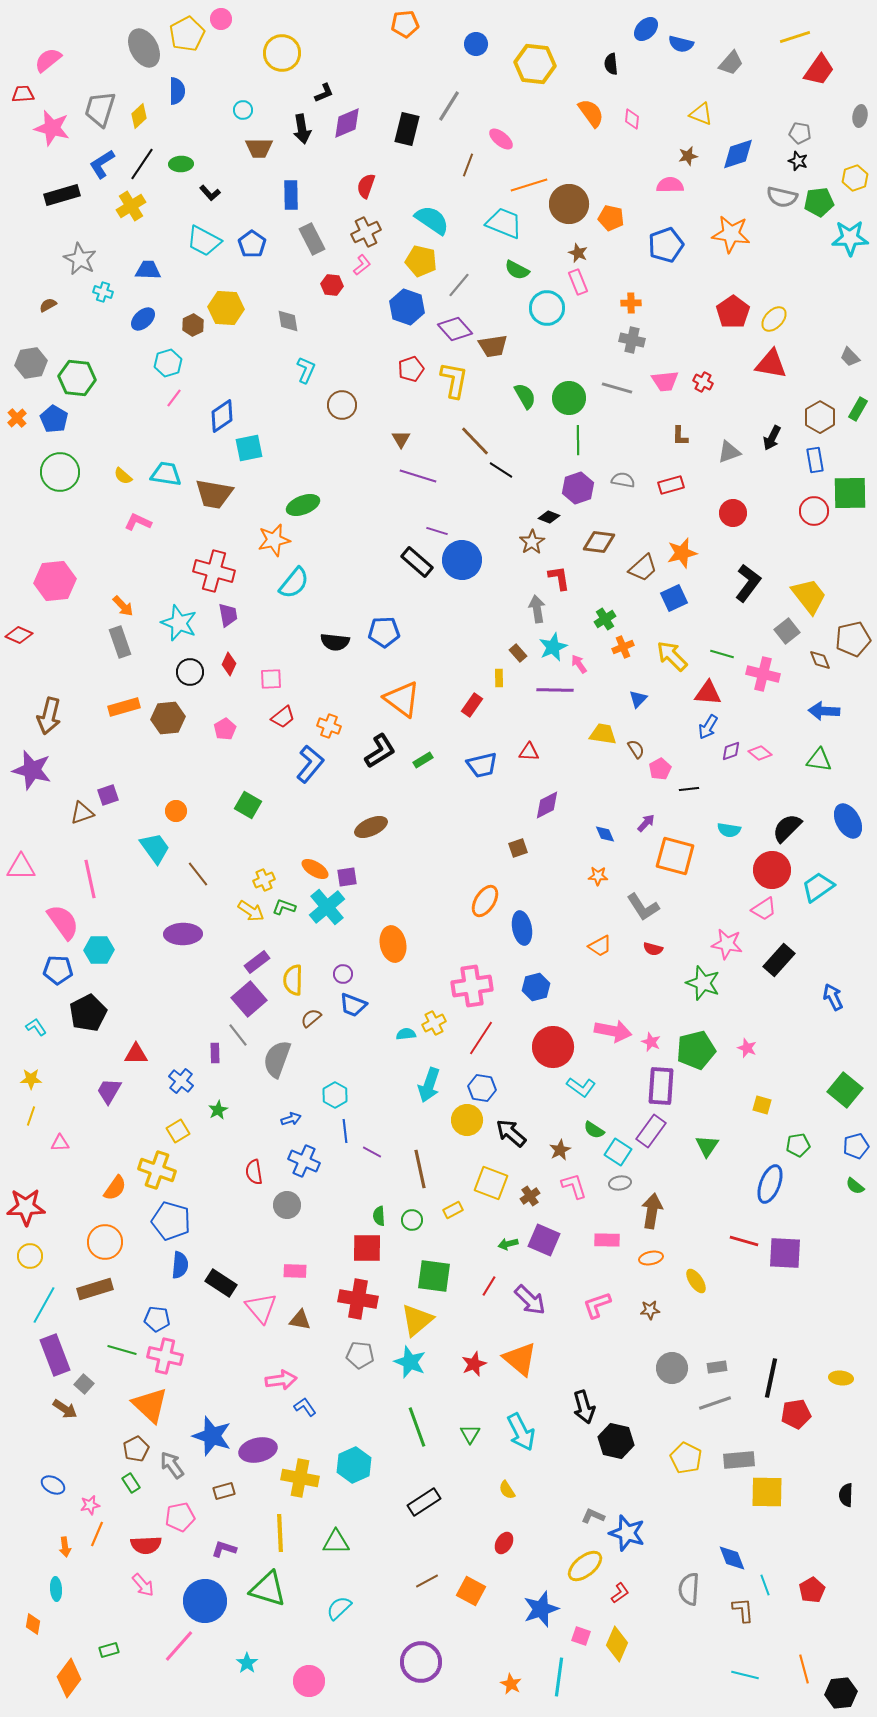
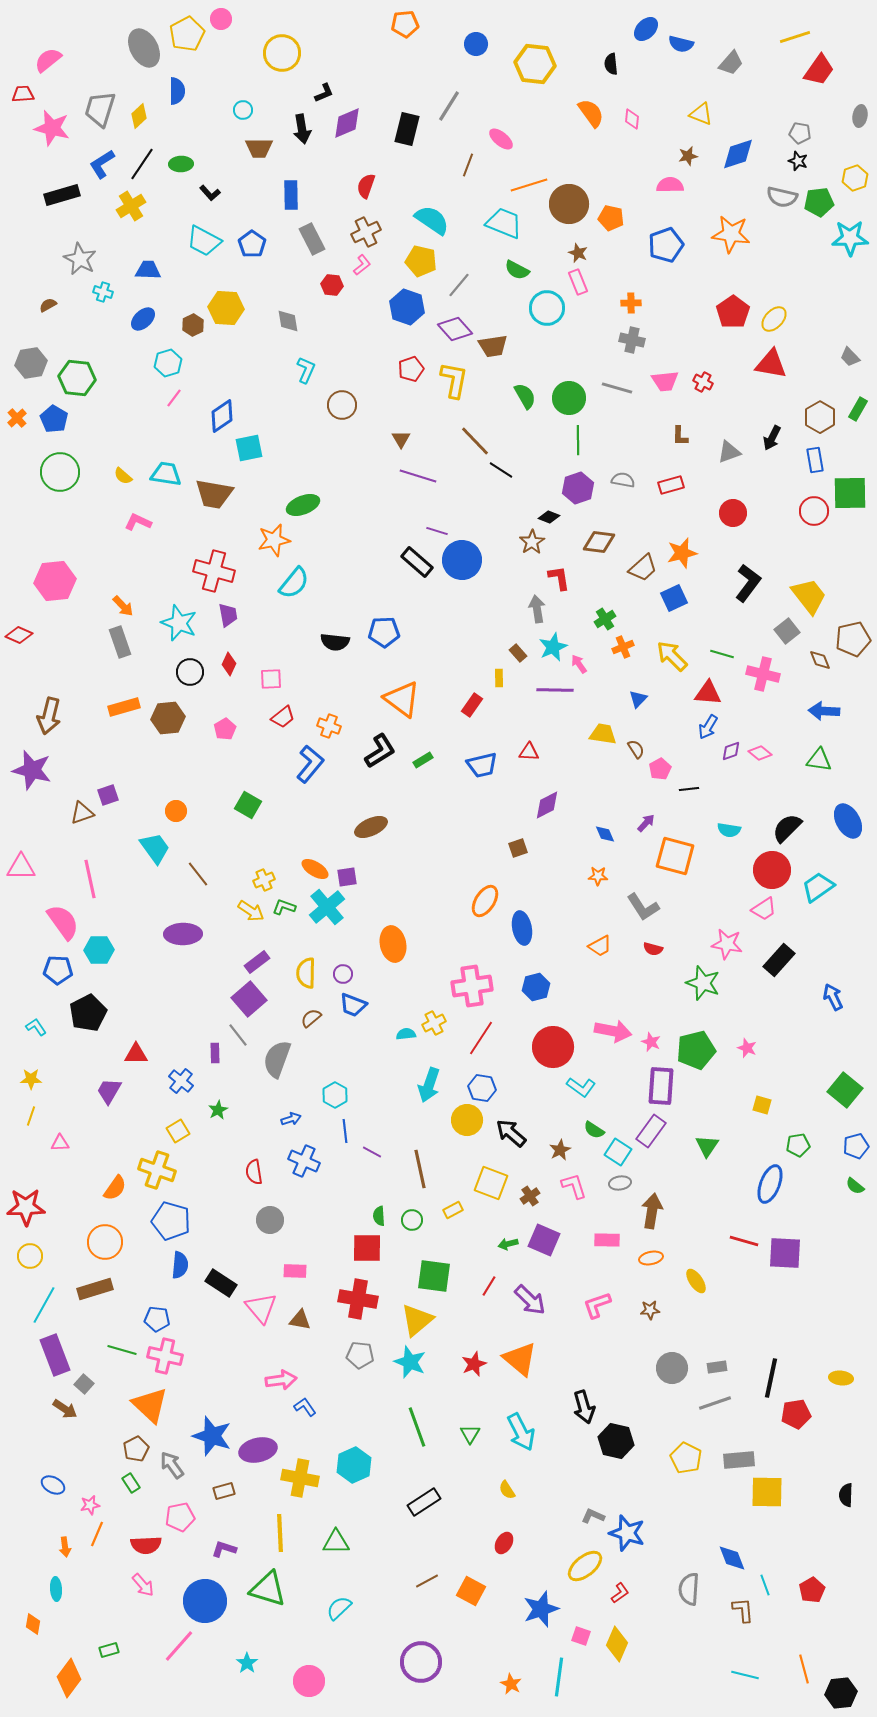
yellow semicircle at (293, 980): moved 13 px right, 7 px up
gray circle at (287, 1205): moved 17 px left, 15 px down
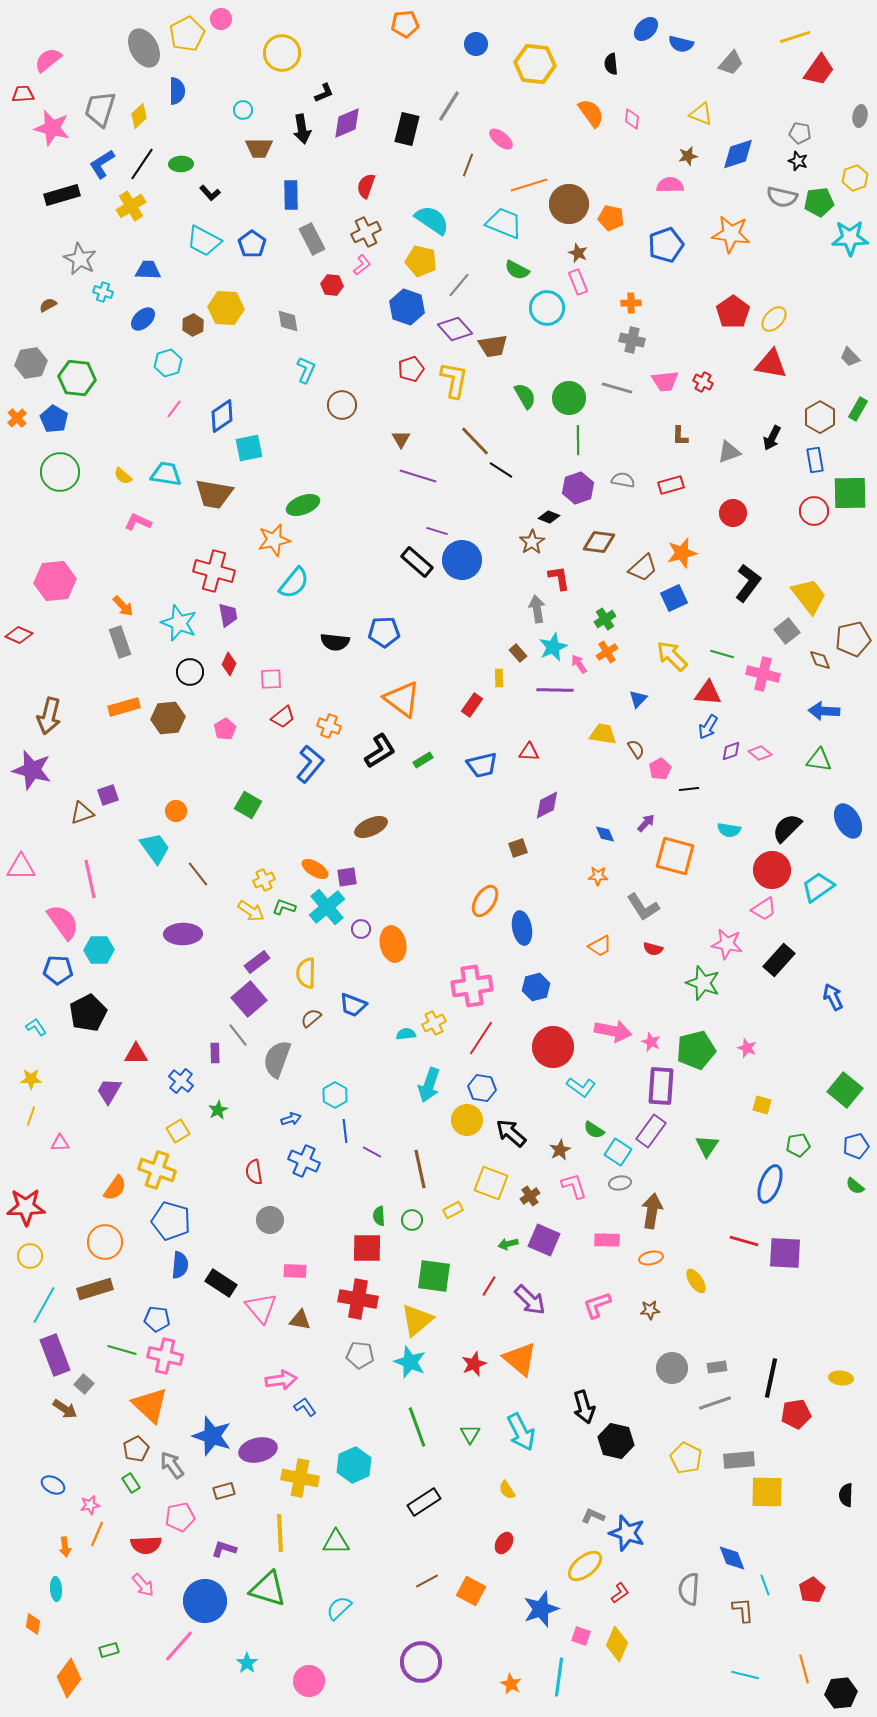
pink line at (174, 398): moved 11 px down
orange cross at (623, 647): moved 16 px left, 5 px down; rotated 10 degrees counterclockwise
purple circle at (343, 974): moved 18 px right, 45 px up
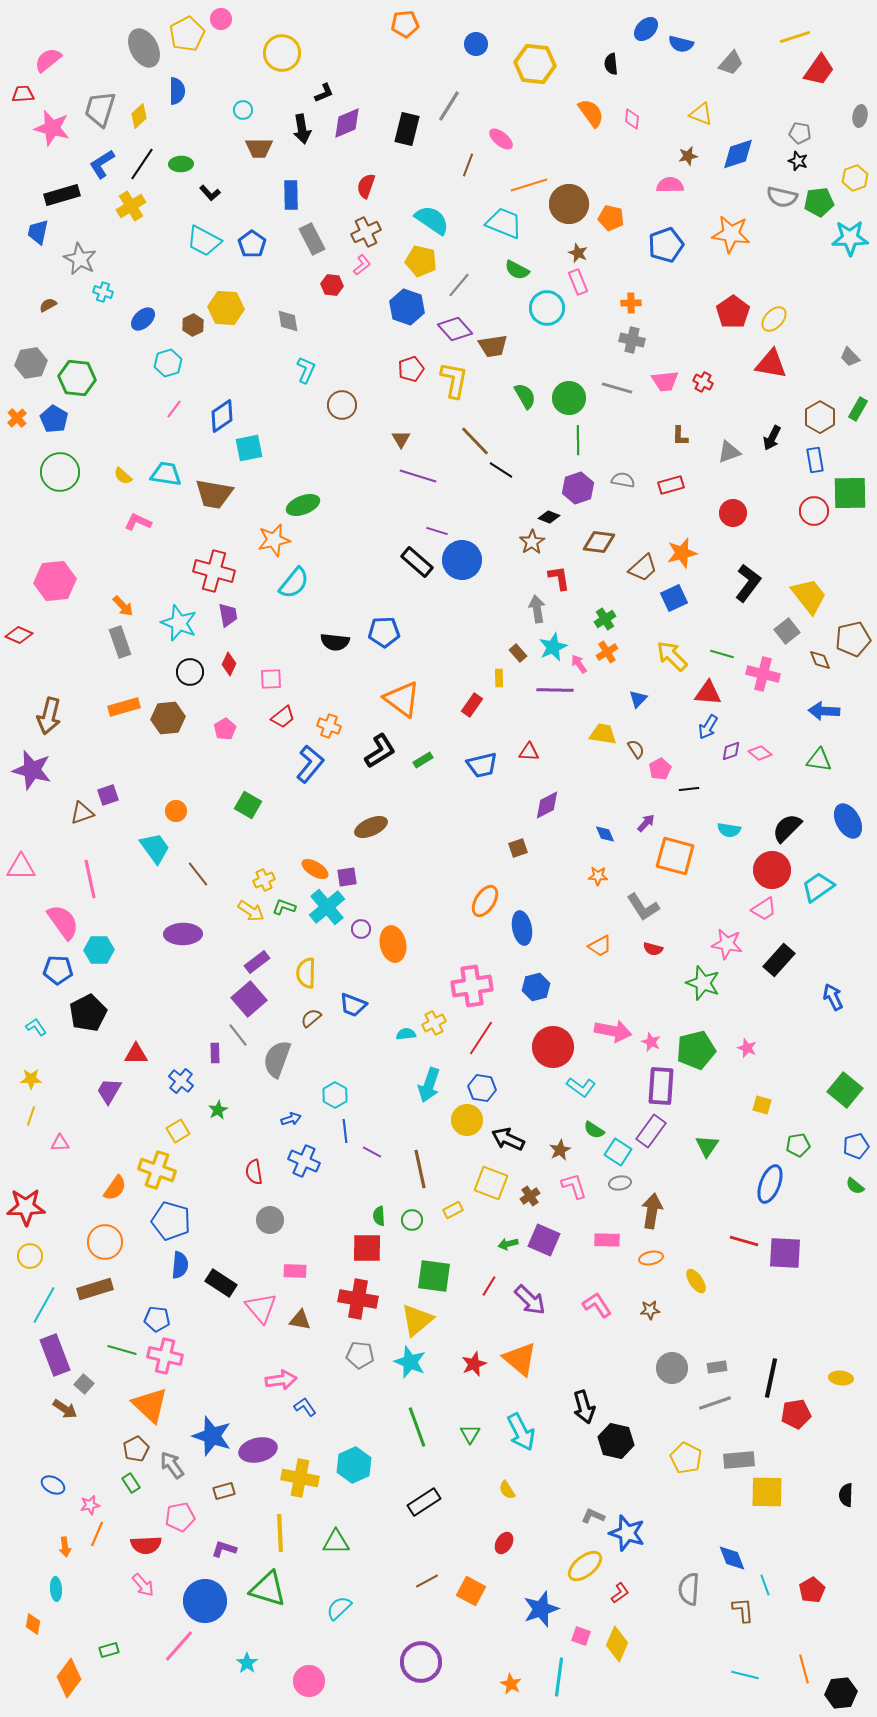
blue trapezoid at (148, 270): moved 110 px left, 38 px up; rotated 80 degrees counterclockwise
black arrow at (511, 1133): moved 3 px left, 6 px down; rotated 16 degrees counterclockwise
pink L-shape at (597, 1305): rotated 76 degrees clockwise
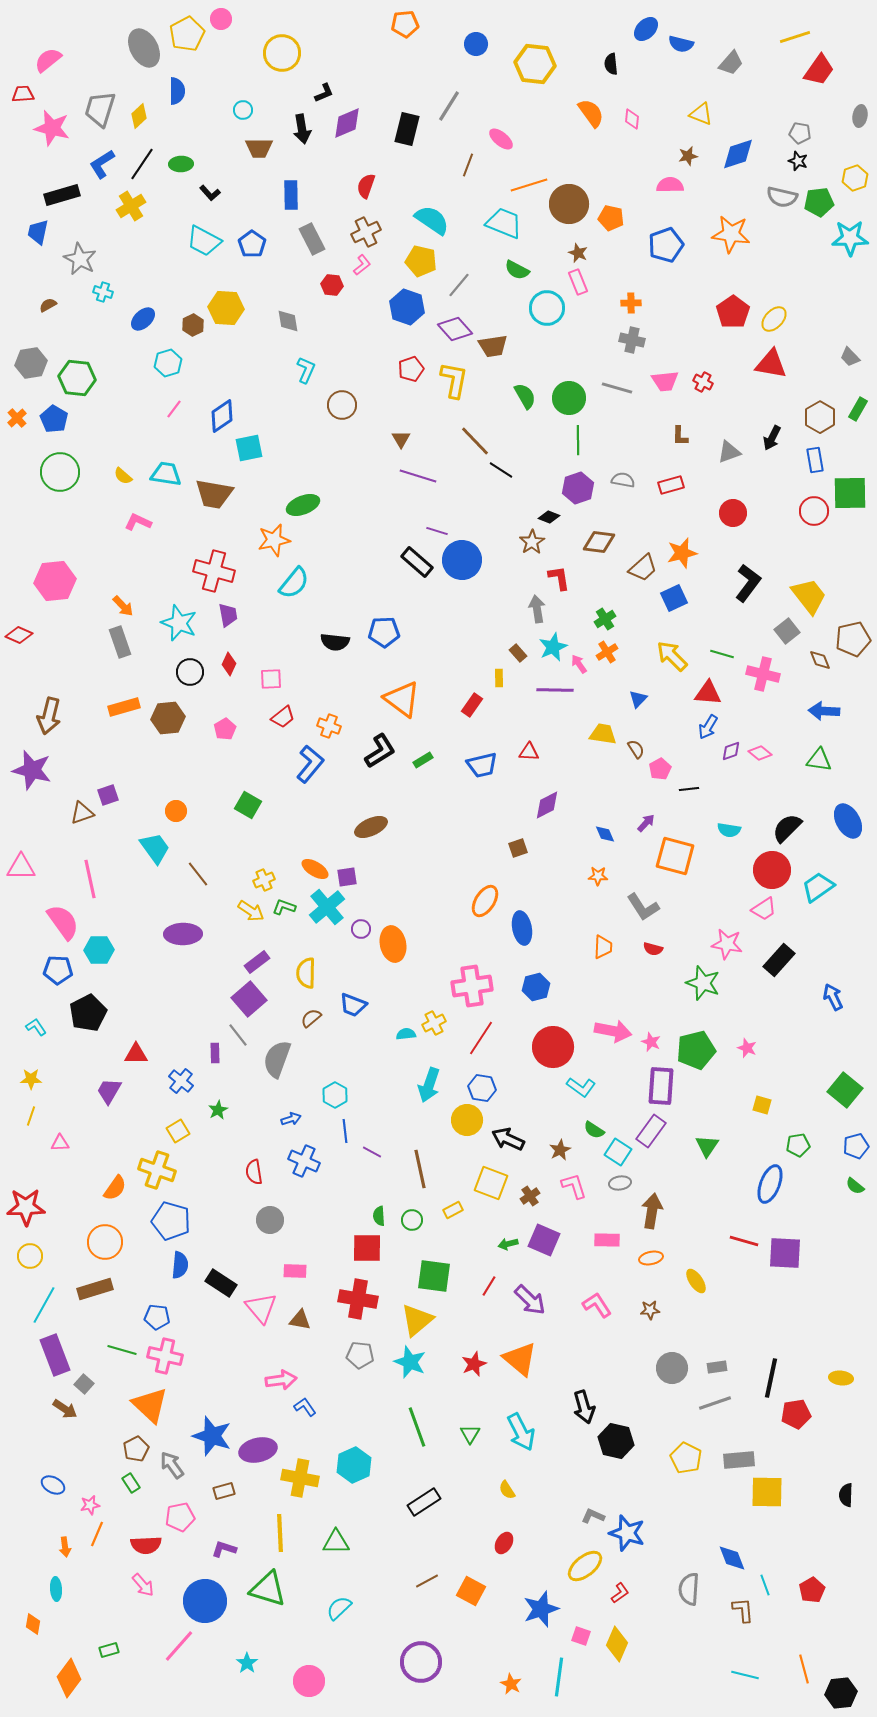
orange trapezoid at (600, 946): moved 3 px right, 1 px down; rotated 60 degrees counterclockwise
blue pentagon at (157, 1319): moved 2 px up
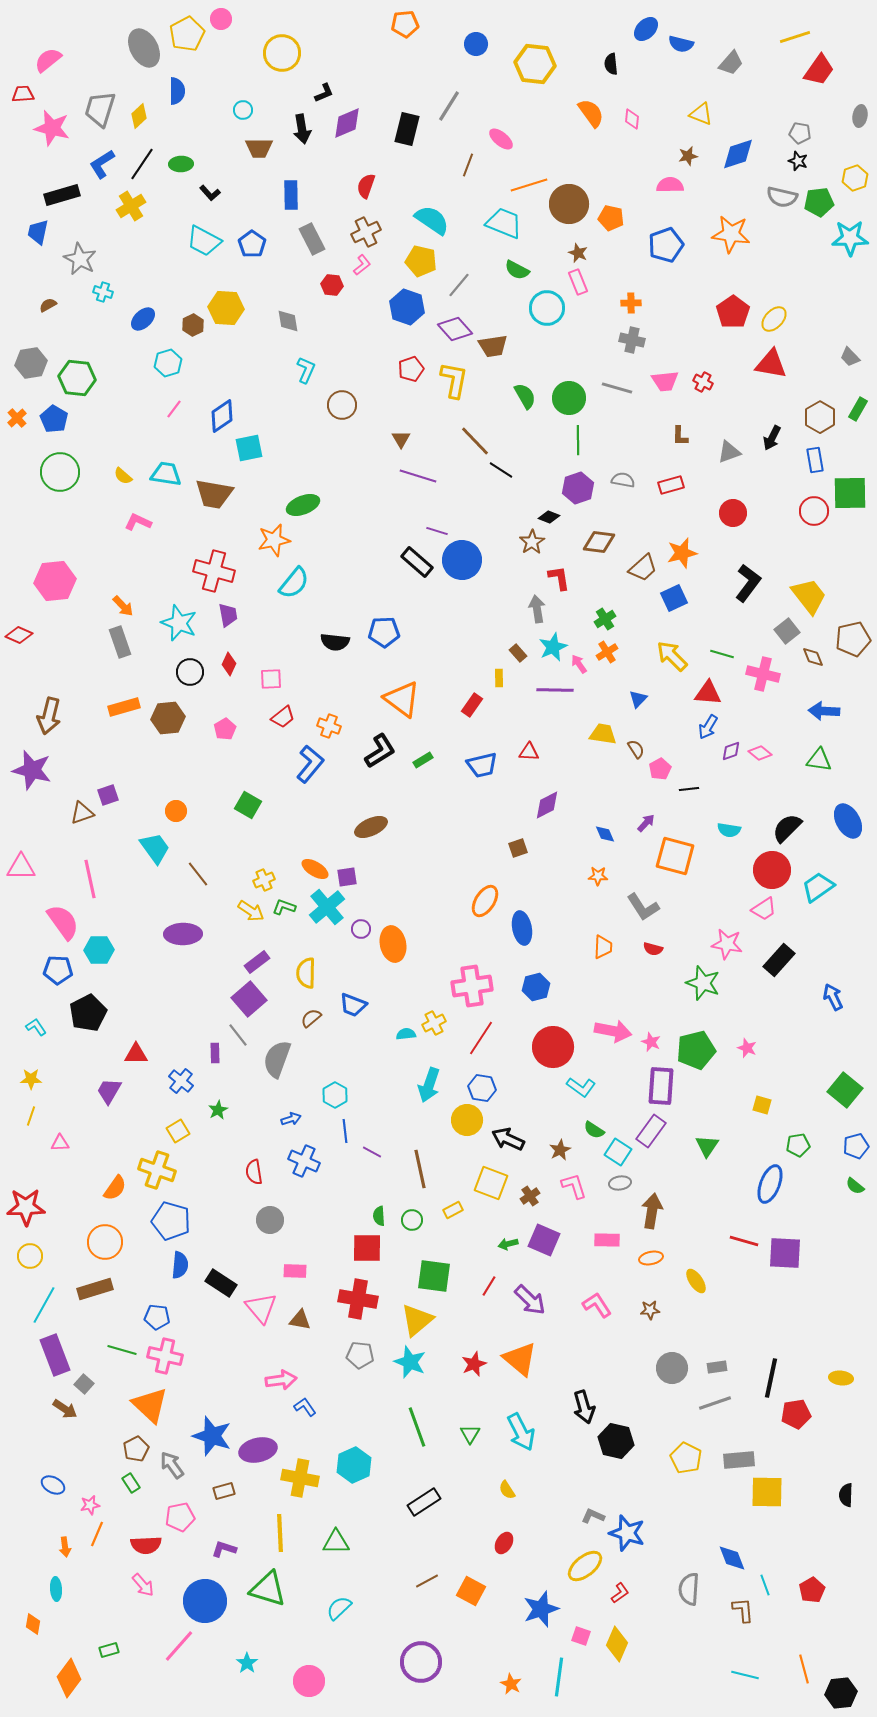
brown diamond at (820, 660): moved 7 px left, 3 px up
